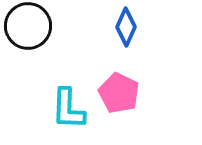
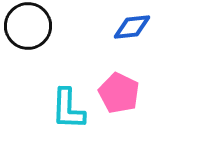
blue diamond: moved 6 px right; rotated 60 degrees clockwise
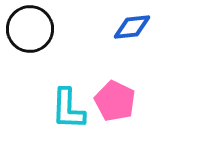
black circle: moved 2 px right, 3 px down
pink pentagon: moved 4 px left, 8 px down
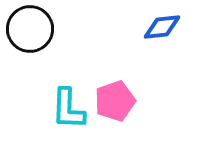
blue diamond: moved 30 px right
pink pentagon: rotated 27 degrees clockwise
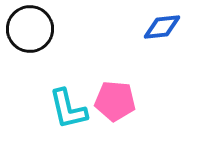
pink pentagon: rotated 24 degrees clockwise
cyan L-shape: rotated 15 degrees counterclockwise
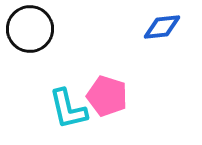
pink pentagon: moved 8 px left, 5 px up; rotated 12 degrees clockwise
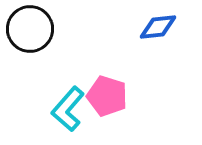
blue diamond: moved 4 px left
cyan L-shape: rotated 54 degrees clockwise
